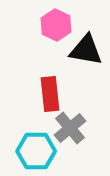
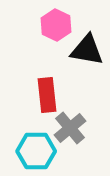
black triangle: moved 1 px right
red rectangle: moved 3 px left, 1 px down
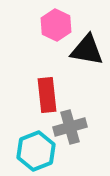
gray cross: moved 1 px up; rotated 24 degrees clockwise
cyan hexagon: rotated 21 degrees counterclockwise
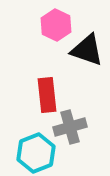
black triangle: rotated 9 degrees clockwise
cyan hexagon: moved 2 px down
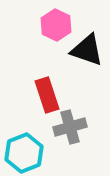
red rectangle: rotated 12 degrees counterclockwise
cyan hexagon: moved 12 px left
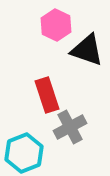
gray cross: rotated 12 degrees counterclockwise
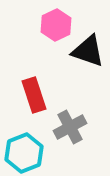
pink hexagon: rotated 8 degrees clockwise
black triangle: moved 1 px right, 1 px down
red rectangle: moved 13 px left
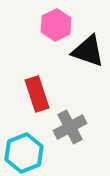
red rectangle: moved 3 px right, 1 px up
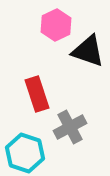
cyan hexagon: moved 1 px right; rotated 21 degrees counterclockwise
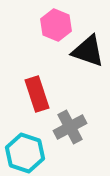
pink hexagon: rotated 12 degrees counterclockwise
